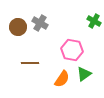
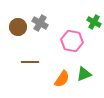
green cross: moved 1 px down
pink hexagon: moved 9 px up
brown line: moved 1 px up
green triangle: rotated 14 degrees clockwise
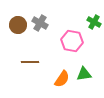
brown circle: moved 2 px up
green triangle: rotated 14 degrees clockwise
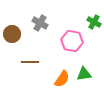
brown circle: moved 6 px left, 9 px down
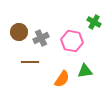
gray cross: moved 1 px right, 15 px down; rotated 35 degrees clockwise
brown circle: moved 7 px right, 2 px up
green triangle: moved 1 px right, 3 px up
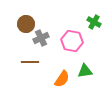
brown circle: moved 7 px right, 8 px up
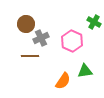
pink hexagon: rotated 15 degrees clockwise
brown line: moved 6 px up
orange semicircle: moved 1 px right, 2 px down
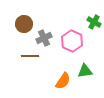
brown circle: moved 2 px left
gray cross: moved 3 px right
